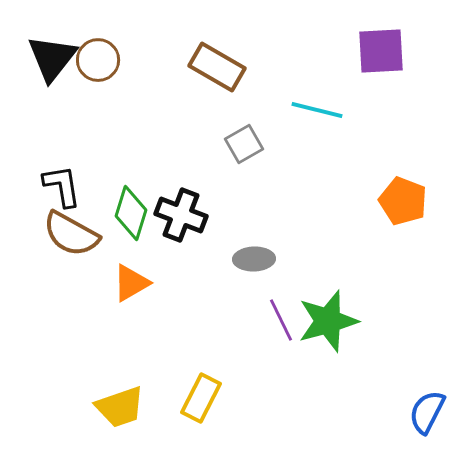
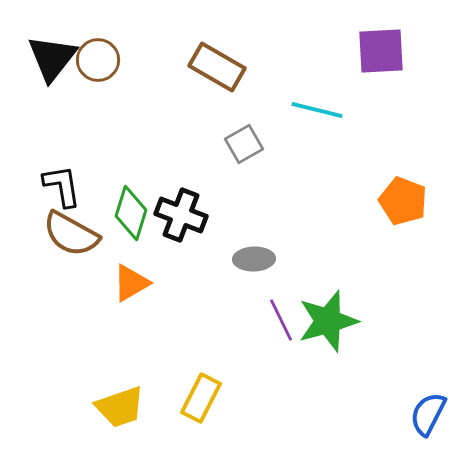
blue semicircle: moved 1 px right, 2 px down
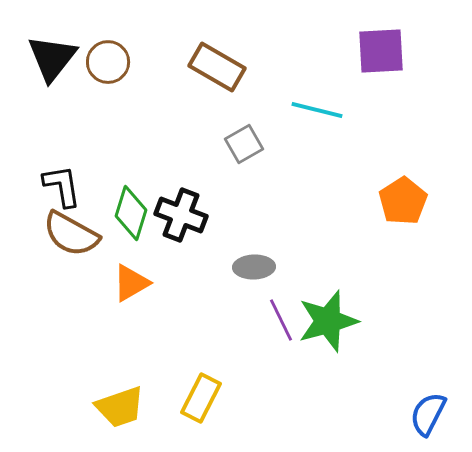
brown circle: moved 10 px right, 2 px down
orange pentagon: rotated 18 degrees clockwise
gray ellipse: moved 8 px down
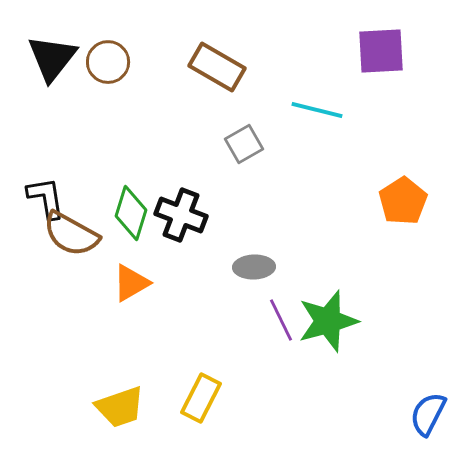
black L-shape: moved 16 px left, 12 px down
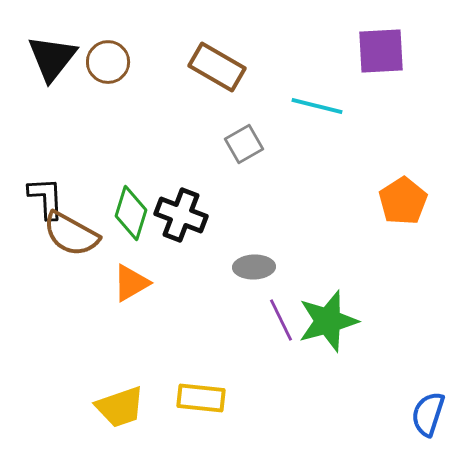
cyan line: moved 4 px up
black L-shape: rotated 6 degrees clockwise
yellow rectangle: rotated 69 degrees clockwise
blue semicircle: rotated 9 degrees counterclockwise
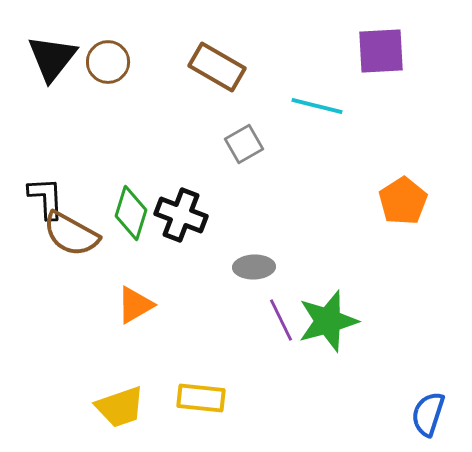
orange triangle: moved 4 px right, 22 px down
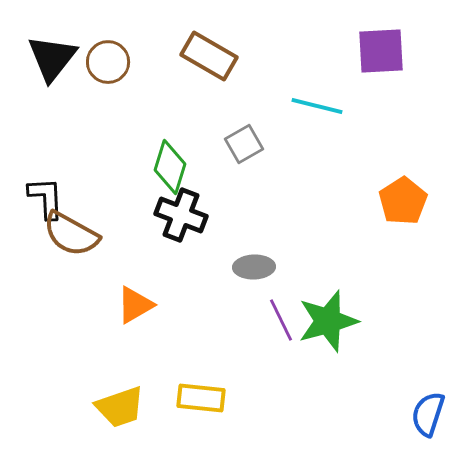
brown rectangle: moved 8 px left, 11 px up
green diamond: moved 39 px right, 46 px up
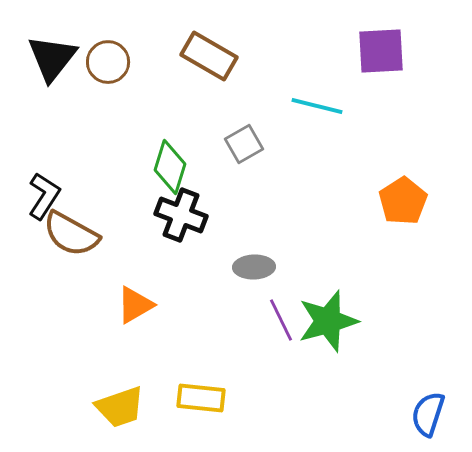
black L-shape: moved 2 px left, 2 px up; rotated 36 degrees clockwise
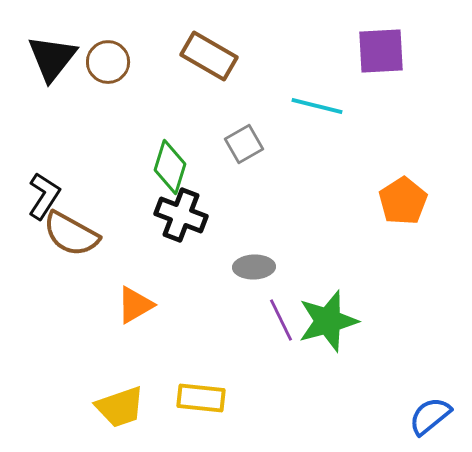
blue semicircle: moved 2 px right, 2 px down; rotated 33 degrees clockwise
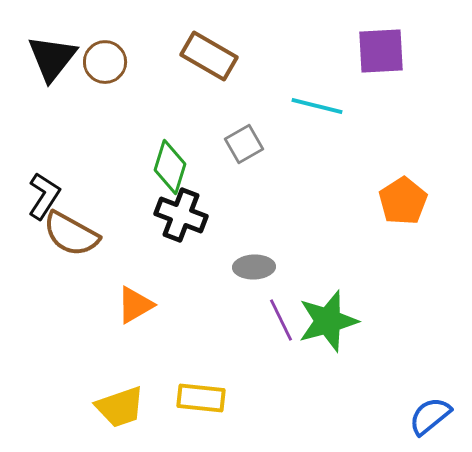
brown circle: moved 3 px left
